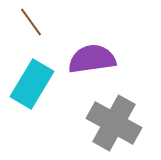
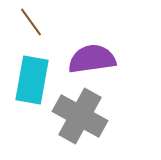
cyan rectangle: moved 4 px up; rotated 21 degrees counterclockwise
gray cross: moved 34 px left, 7 px up
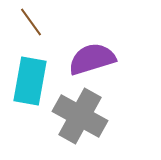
purple semicircle: rotated 9 degrees counterclockwise
cyan rectangle: moved 2 px left, 1 px down
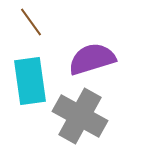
cyan rectangle: rotated 18 degrees counterclockwise
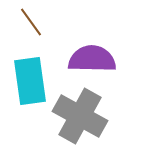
purple semicircle: rotated 18 degrees clockwise
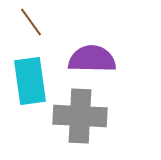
gray cross: rotated 26 degrees counterclockwise
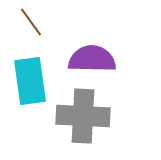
gray cross: moved 3 px right
